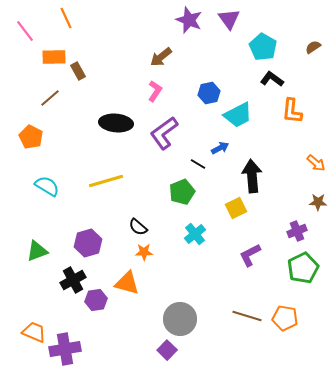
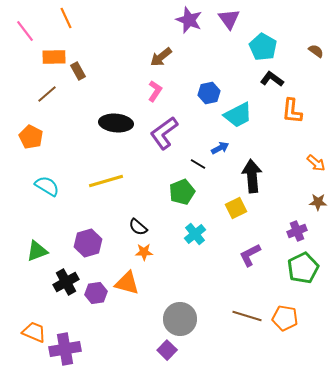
brown semicircle at (313, 47): moved 3 px right, 4 px down; rotated 70 degrees clockwise
brown line at (50, 98): moved 3 px left, 4 px up
black cross at (73, 280): moved 7 px left, 2 px down
purple hexagon at (96, 300): moved 7 px up
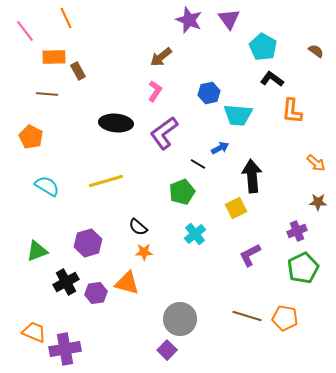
brown line at (47, 94): rotated 45 degrees clockwise
cyan trapezoid at (238, 115): rotated 32 degrees clockwise
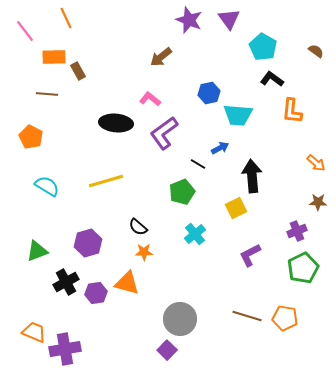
pink L-shape at (155, 91): moved 5 px left, 8 px down; rotated 85 degrees counterclockwise
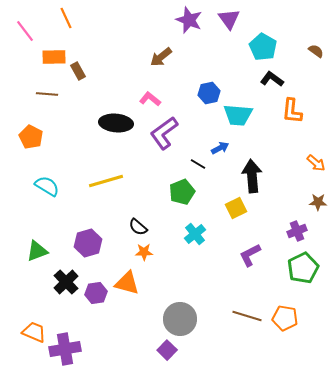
black cross at (66, 282): rotated 15 degrees counterclockwise
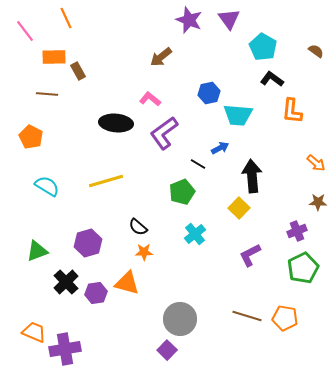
yellow square at (236, 208): moved 3 px right; rotated 20 degrees counterclockwise
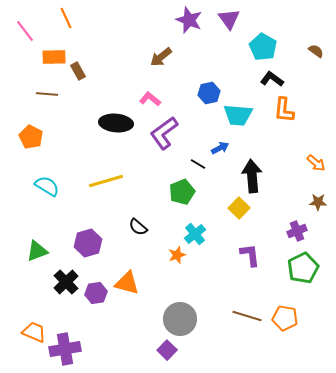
orange L-shape at (292, 111): moved 8 px left, 1 px up
orange star at (144, 252): moved 33 px right, 3 px down; rotated 18 degrees counterclockwise
purple L-shape at (250, 255): rotated 110 degrees clockwise
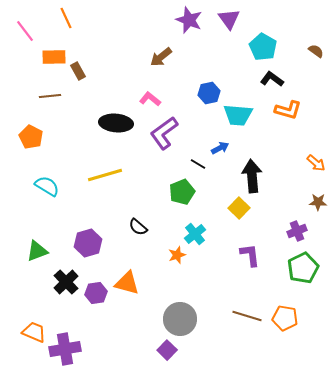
brown line at (47, 94): moved 3 px right, 2 px down; rotated 10 degrees counterclockwise
orange L-shape at (284, 110): moved 4 px right; rotated 80 degrees counterclockwise
yellow line at (106, 181): moved 1 px left, 6 px up
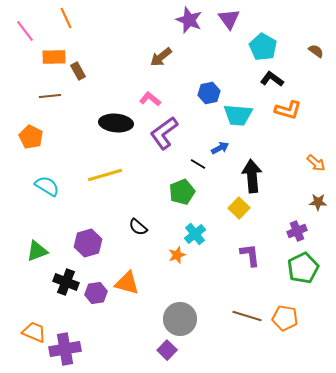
black cross at (66, 282): rotated 25 degrees counterclockwise
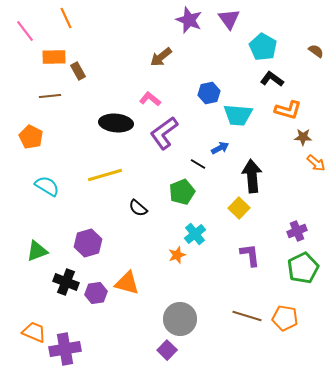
brown star at (318, 202): moved 15 px left, 65 px up
black semicircle at (138, 227): moved 19 px up
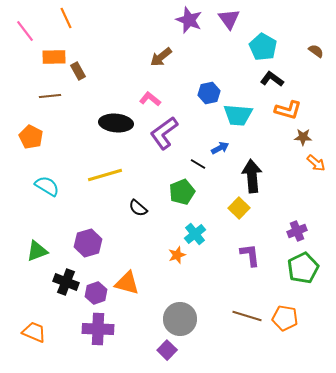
purple hexagon at (96, 293): rotated 10 degrees counterclockwise
purple cross at (65, 349): moved 33 px right, 20 px up; rotated 12 degrees clockwise
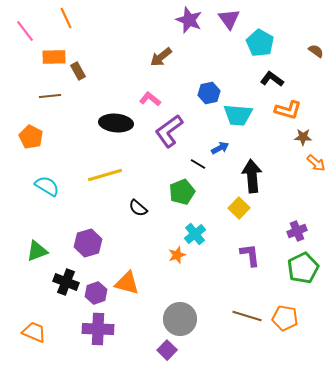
cyan pentagon at (263, 47): moved 3 px left, 4 px up
purple L-shape at (164, 133): moved 5 px right, 2 px up
